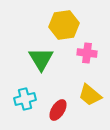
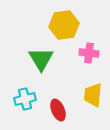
pink cross: moved 2 px right
yellow trapezoid: moved 3 px right; rotated 55 degrees clockwise
red ellipse: rotated 55 degrees counterclockwise
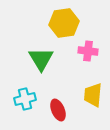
yellow hexagon: moved 2 px up
pink cross: moved 1 px left, 2 px up
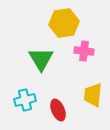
pink cross: moved 4 px left
cyan cross: moved 1 px down
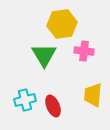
yellow hexagon: moved 2 px left, 1 px down
green triangle: moved 3 px right, 4 px up
red ellipse: moved 5 px left, 4 px up
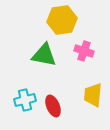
yellow hexagon: moved 4 px up
pink cross: rotated 12 degrees clockwise
green triangle: rotated 48 degrees counterclockwise
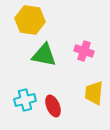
yellow hexagon: moved 32 px left; rotated 16 degrees clockwise
yellow trapezoid: moved 1 px right, 2 px up
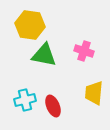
yellow hexagon: moved 5 px down
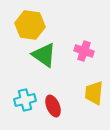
green triangle: rotated 24 degrees clockwise
